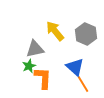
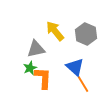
gray triangle: moved 1 px right
green star: moved 1 px right, 2 px down
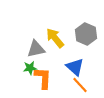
yellow arrow: moved 7 px down
green star: rotated 16 degrees clockwise
orange line: moved 3 px left, 1 px down; rotated 12 degrees counterclockwise
